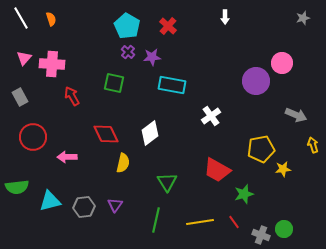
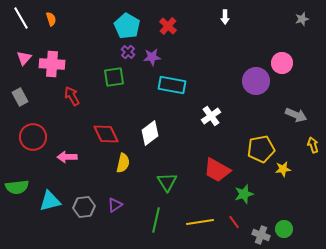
gray star: moved 1 px left, 1 px down
green square: moved 6 px up; rotated 20 degrees counterclockwise
purple triangle: rotated 21 degrees clockwise
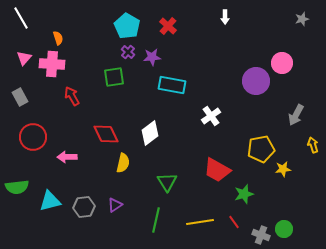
orange semicircle: moved 7 px right, 19 px down
gray arrow: rotated 95 degrees clockwise
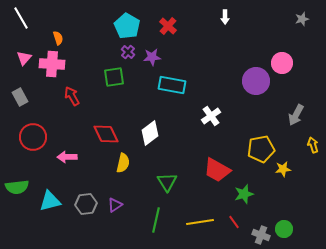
gray hexagon: moved 2 px right, 3 px up
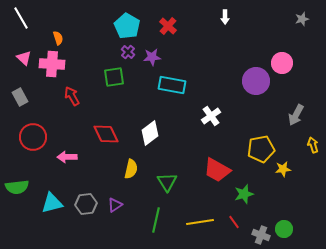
pink triangle: rotated 28 degrees counterclockwise
yellow semicircle: moved 8 px right, 6 px down
cyan triangle: moved 2 px right, 2 px down
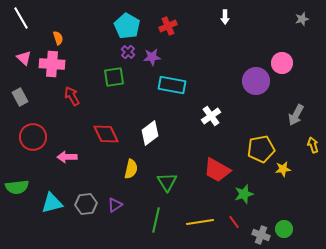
red cross: rotated 24 degrees clockwise
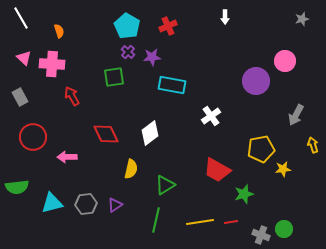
orange semicircle: moved 1 px right, 7 px up
pink circle: moved 3 px right, 2 px up
green triangle: moved 2 px left, 3 px down; rotated 30 degrees clockwise
red line: moved 3 px left; rotated 64 degrees counterclockwise
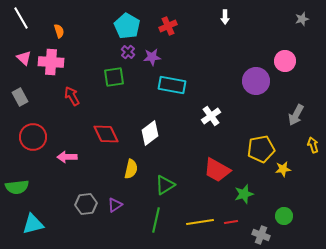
pink cross: moved 1 px left, 2 px up
cyan triangle: moved 19 px left, 21 px down
green circle: moved 13 px up
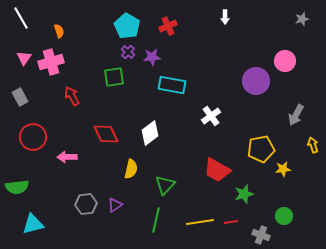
pink triangle: rotated 21 degrees clockwise
pink cross: rotated 20 degrees counterclockwise
green triangle: rotated 15 degrees counterclockwise
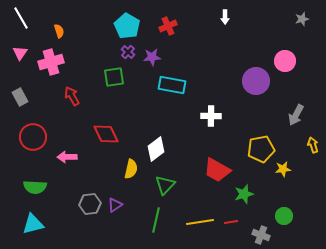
pink triangle: moved 4 px left, 5 px up
white cross: rotated 36 degrees clockwise
white diamond: moved 6 px right, 16 px down
green semicircle: moved 18 px right; rotated 10 degrees clockwise
gray hexagon: moved 4 px right
